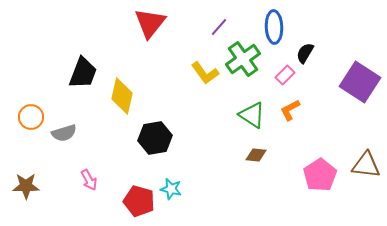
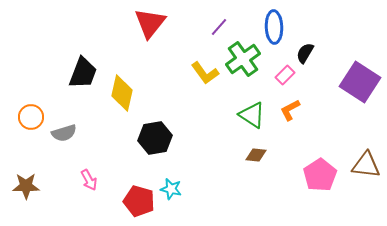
yellow diamond: moved 3 px up
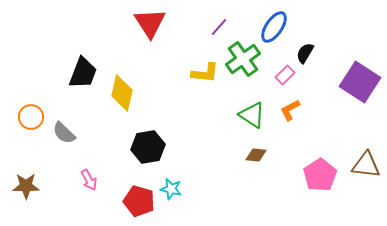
red triangle: rotated 12 degrees counterclockwise
blue ellipse: rotated 36 degrees clockwise
yellow L-shape: rotated 48 degrees counterclockwise
gray semicircle: rotated 60 degrees clockwise
black hexagon: moved 7 px left, 9 px down
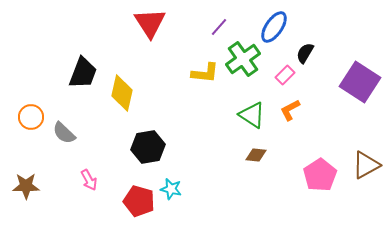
brown triangle: rotated 36 degrees counterclockwise
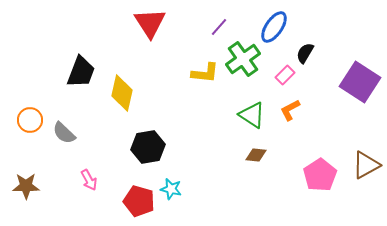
black trapezoid: moved 2 px left, 1 px up
orange circle: moved 1 px left, 3 px down
